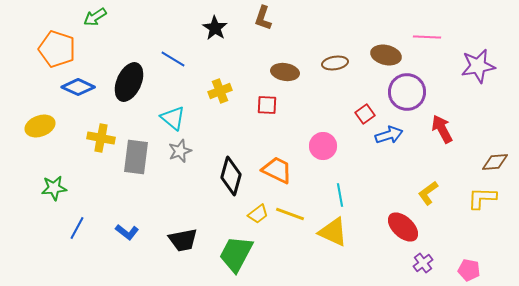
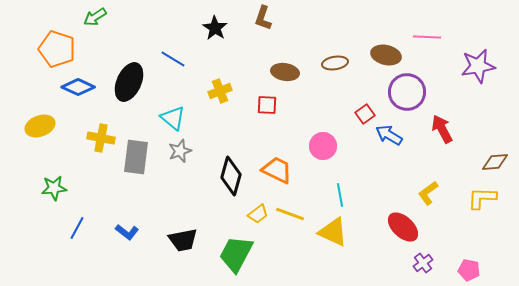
blue arrow at (389, 135): rotated 132 degrees counterclockwise
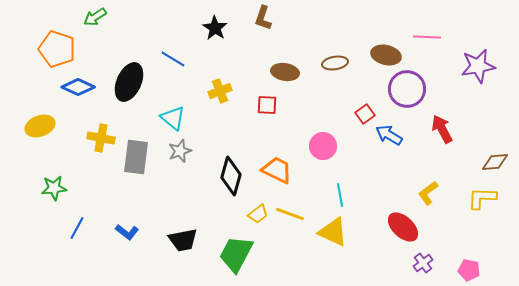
purple circle at (407, 92): moved 3 px up
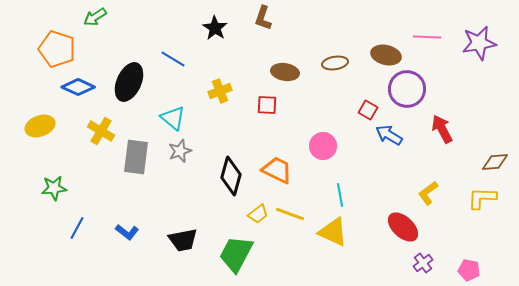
purple star at (478, 66): moved 1 px right, 23 px up
red square at (365, 114): moved 3 px right, 4 px up; rotated 24 degrees counterclockwise
yellow cross at (101, 138): moved 7 px up; rotated 20 degrees clockwise
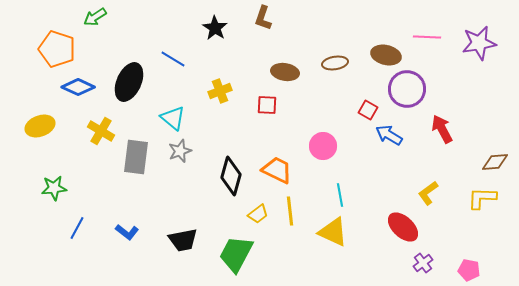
yellow line at (290, 214): moved 3 px up; rotated 64 degrees clockwise
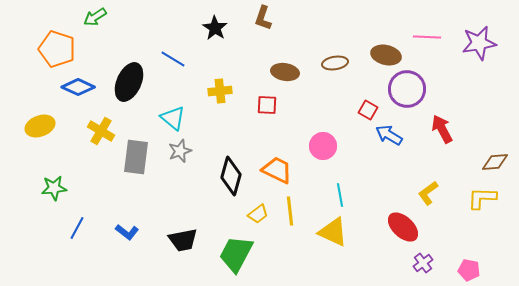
yellow cross at (220, 91): rotated 15 degrees clockwise
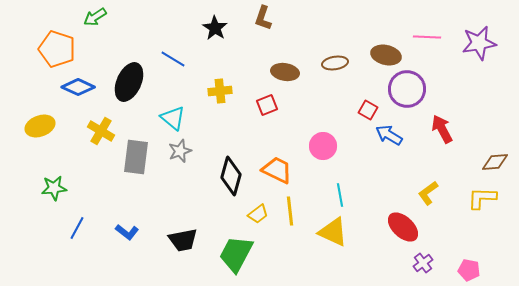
red square at (267, 105): rotated 25 degrees counterclockwise
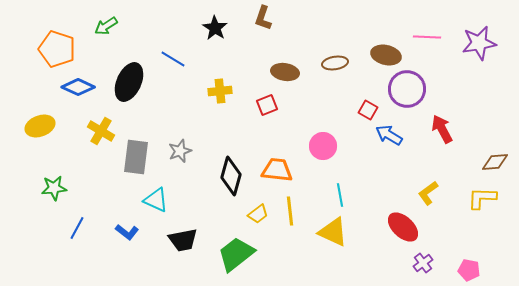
green arrow at (95, 17): moved 11 px right, 9 px down
cyan triangle at (173, 118): moved 17 px left, 82 px down; rotated 16 degrees counterclockwise
orange trapezoid at (277, 170): rotated 20 degrees counterclockwise
green trapezoid at (236, 254): rotated 24 degrees clockwise
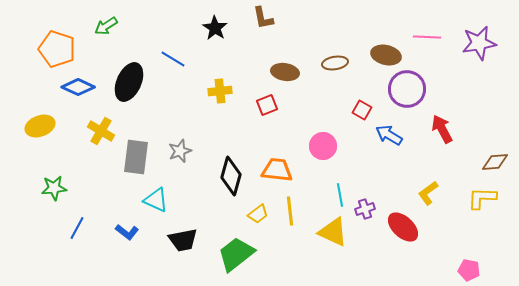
brown L-shape at (263, 18): rotated 30 degrees counterclockwise
red square at (368, 110): moved 6 px left
purple cross at (423, 263): moved 58 px left, 54 px up; rotated 18 degrees clockwise
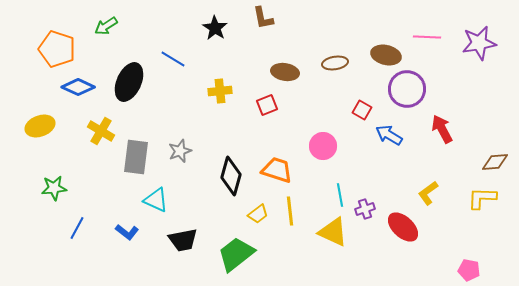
orange trapezoid at (277, 170): rotated 12 degrees clockwise
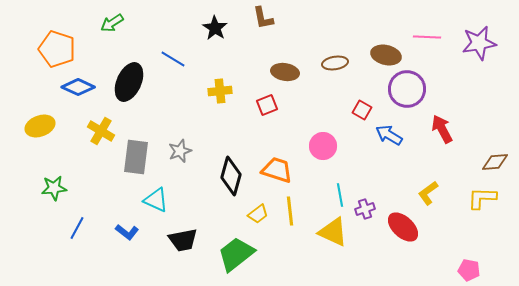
green arrow at (106, 26): moved 6 px right, 3 px up
